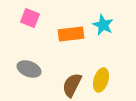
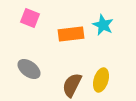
gray ellipse: rotated 15 degrees clockwise
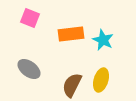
cyan star: moved 15 px down
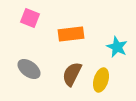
cyan star: moved 14 px right, 7 px down
brown semicircle: moved 11 px up
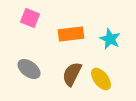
cyan star: moved 7 px left, 8 px up
yellow ellipse: moved 1 px up; rotated 55 degrees counterclockwise
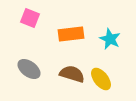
brown semicircle: rotated 80 degrees clockwise
